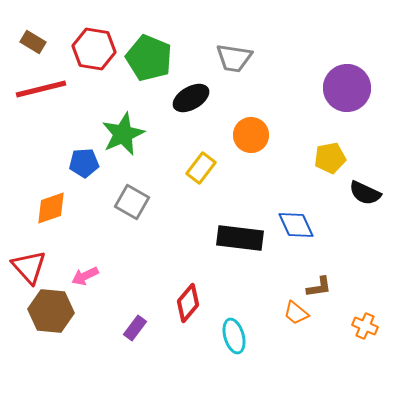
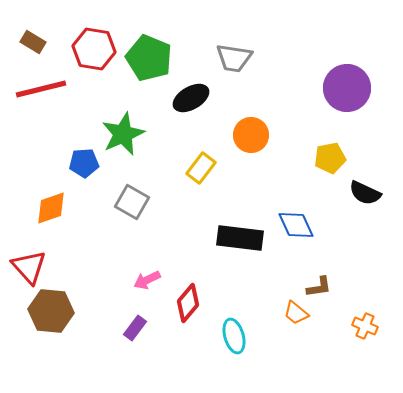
pink arrow: moved 62 px right, 4 px down
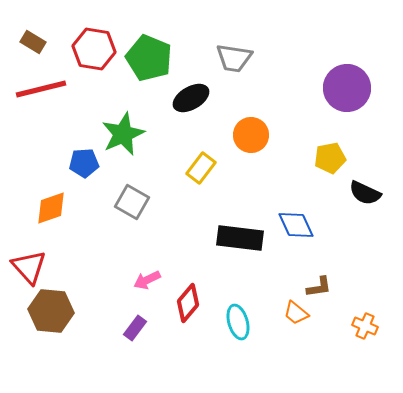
cyan ellipse: moved 4 px right, 14 px up
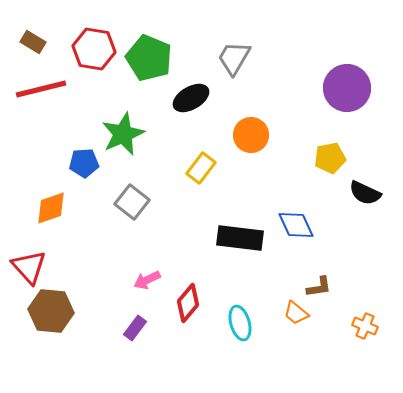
gray trapezoid: rotated 111 degrees clockwise
gray square: rotated 8 degrees clockwise
cyan ellipse: moved 2 px right, 1 px down
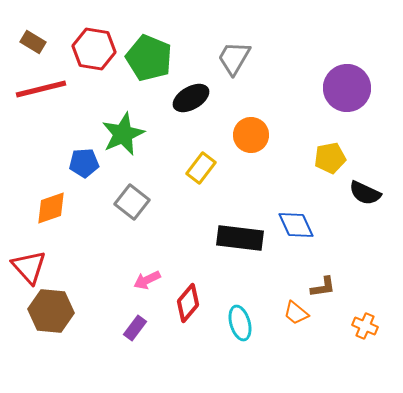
brown L-shape: moved 4 px right
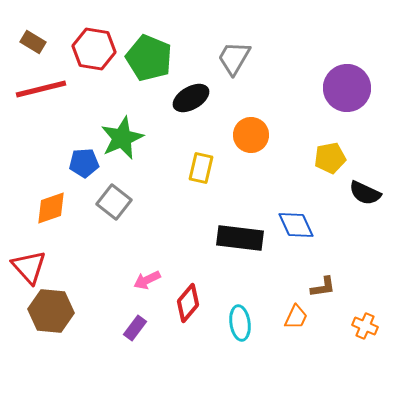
green star: moved 1 px left, 4 px down
yellow rectangle: rotated 24 degrees counterclockwise
gray square: moved 18 px left
orange trapezoid: moved 4 px down; rotated 104 degrees counterclockwise
cyan ellipse: rotated 8 degrees clockwise
